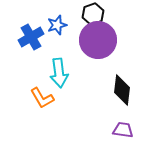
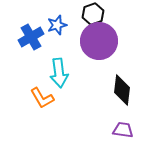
purple circle: moved 1 px right, 1 px down
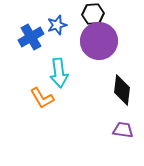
black hexagon: rotated 15 degrees clockwise
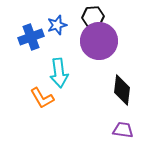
black hexagon: moved 3 px down
blue cross: rotated 10 degrees clockwise
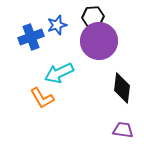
cyan arrow: rotated 72 degrees clockwise
black diamond: moved 2 px up
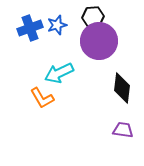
blue cross: moved 1 px left, 9 px up
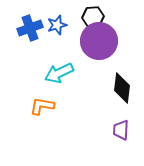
orange L-shape: moved 8 px down; rotated 130 degrees clockwise
purple trapezoid: moved 2 px left; rotated 95 degrees counterclockwise
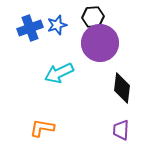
purple circle: moved 1 px right, 2 px down
orange L-shape: moved 22 px down
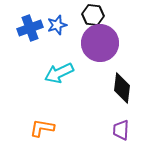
black hexagon: moved 2 px up; rotated 10 degrees clockwise
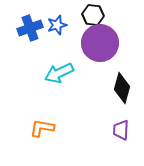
black diamond: rotated 8 degrees clockwise
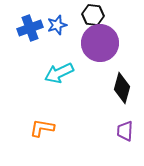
purple trapezoid: moved 4 px right, 1 px down
